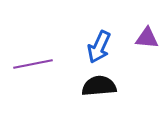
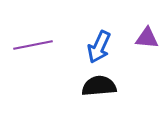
purple line: moved 19 px up
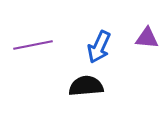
black semicircle: moved 13 px left
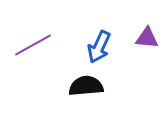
purple line: rotated 18 degrees counterclockwise
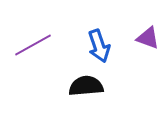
purple triangle: moved 1 px right; rotated 15 degrees clockwise
blue arrow: moved 1 px up; rotated 44 degrees counterclockwise
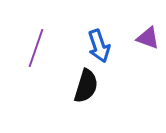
purple line: moved 3 px right, 3 px down; rotated 42 degrees counterclockwise
black semicircle: rotated 112 degrees clockwise
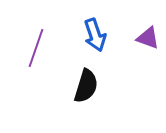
blue arrow: moved 4 px left, 11 px up
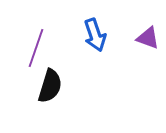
black semicircle: moved 36 px left
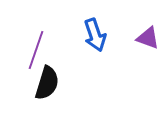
purple line: moved 2 px down
black semicircle: moved 3 px left, 3 px up
